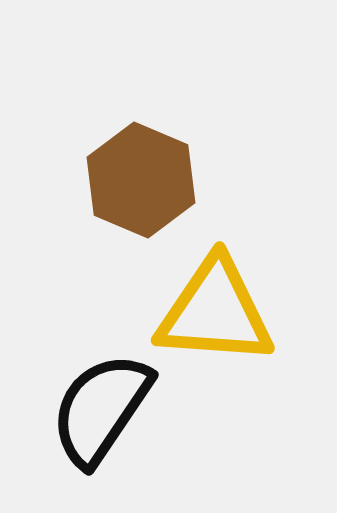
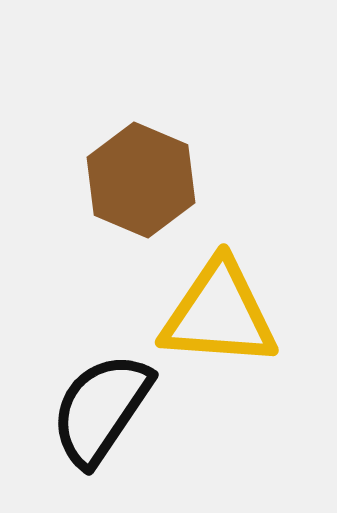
yellow triangle: moved 4 px right, 2 px down
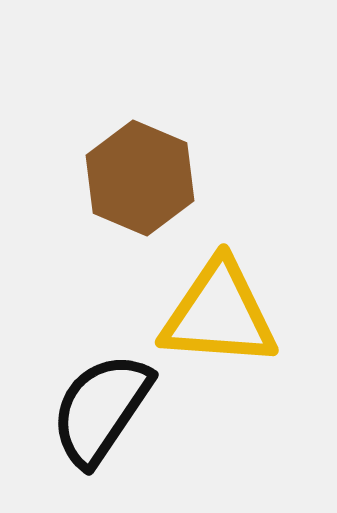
brown hexagon: moved 1 px left, 2 px up
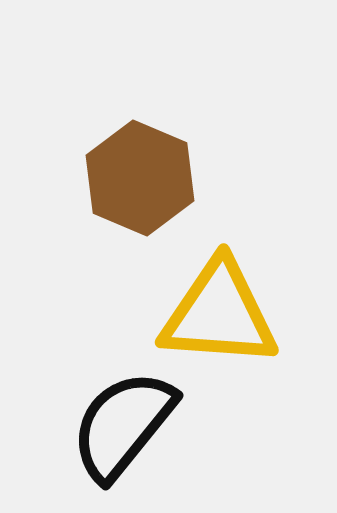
black semicircle: moved 22 px right, 16 px down; rotated 5 degrees clockwise
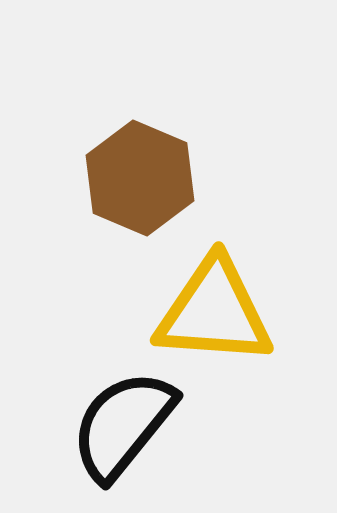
yellow triangle: moved 5 px left, 2 px up
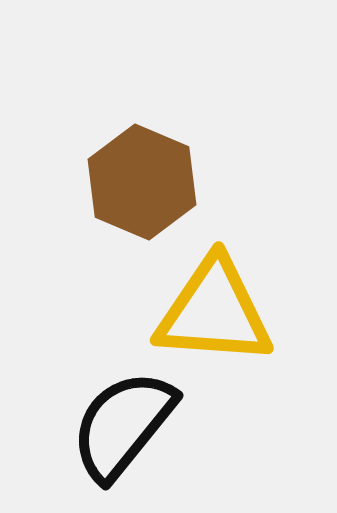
brown hexagon: moved 2 px right, 4 px down
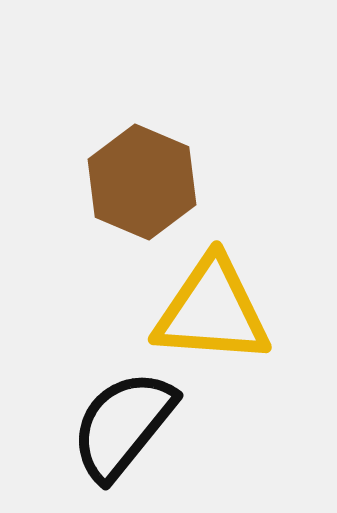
yellow triangle: moved 2 px left, 1 px up
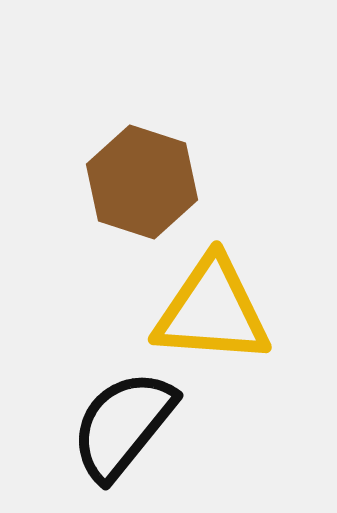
brown hexagon: rotated 5 degrees counterclockwise
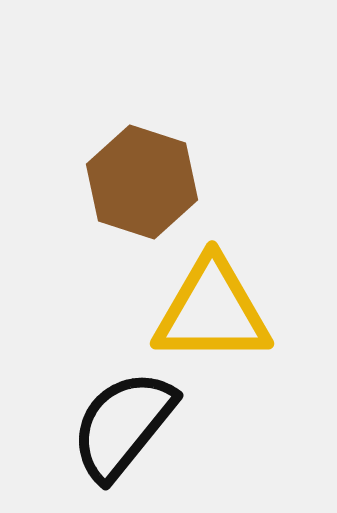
yellow triangle: rotated 4 degrees counterclockwise
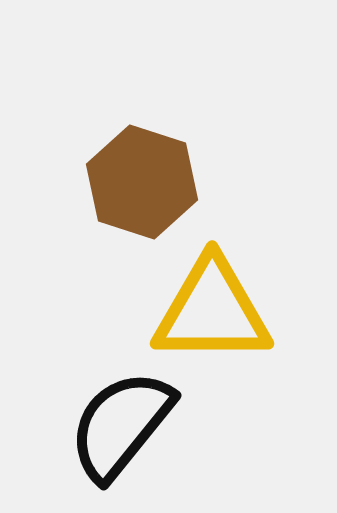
black semicircle: moved 2 px left
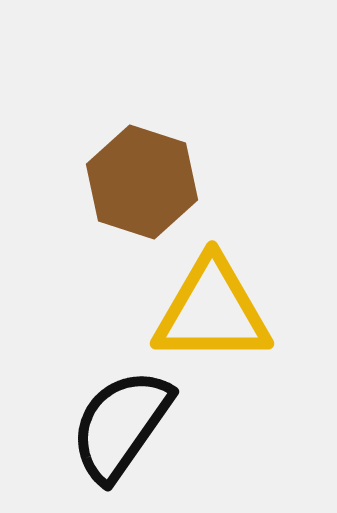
black semicircle: rotated 4 degrees counterclockwise
